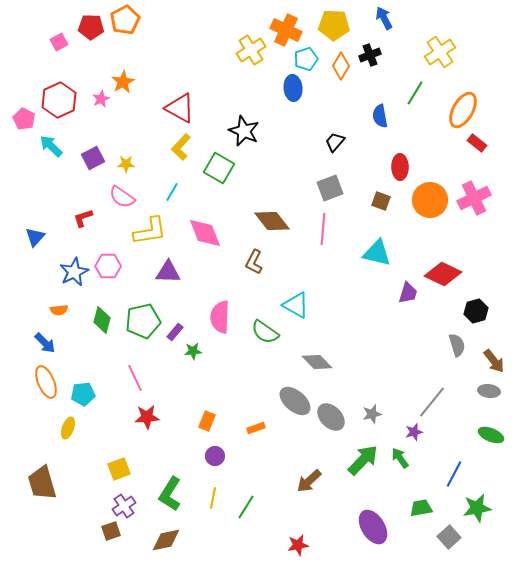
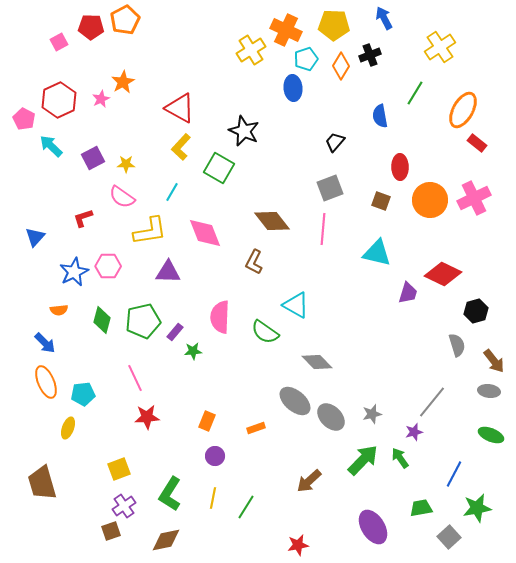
yellow cross at (440, 52): moved 5 px up
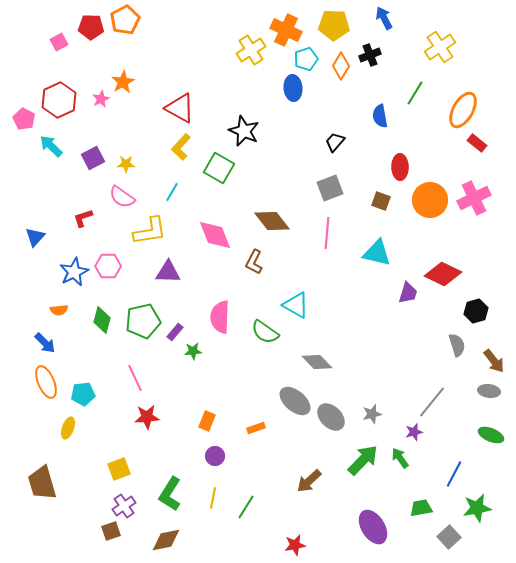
pink line at (323, 229): moved 4 px right, 4 px down
pink diamond at (205, 233): moved 10 px right, 2 px down
red star at (298, 545): moved 3 px left
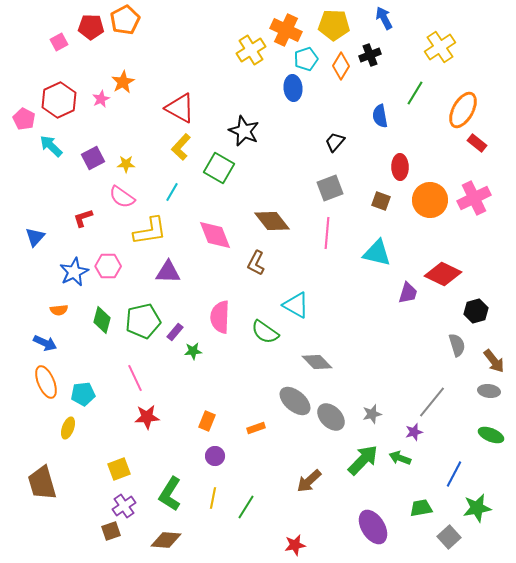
brown L-shape at (254, 262): moved 2 px right, 1 px down
blue arrow at (45, 343): rotated 20 degrees counterclockwise
green arrow at (400, 458): rotated 35 degrees counterclockwise
brown diamond at (166, 540): rotated 16 degrees clockwise
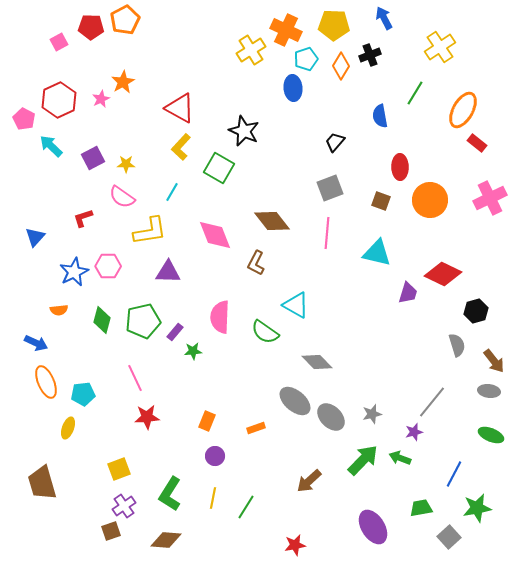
pink cross at (474, 198): moved 16 px right
blue arrow at (45, 343): moved 9 px left
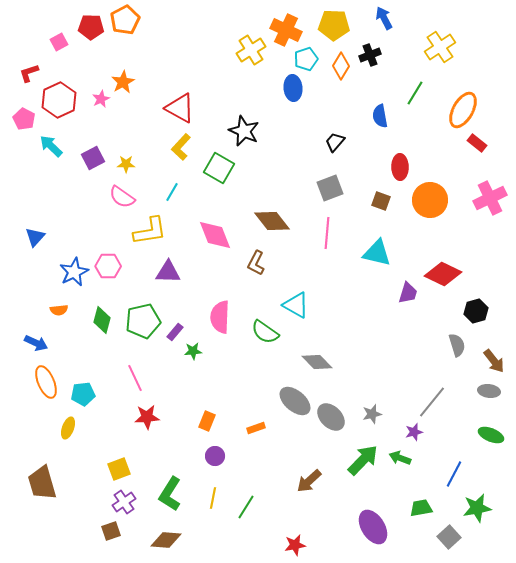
red L-shape at (83, 218): moved 54 px left, 145 px up
purple cross at (124, 506): moved 4 px up
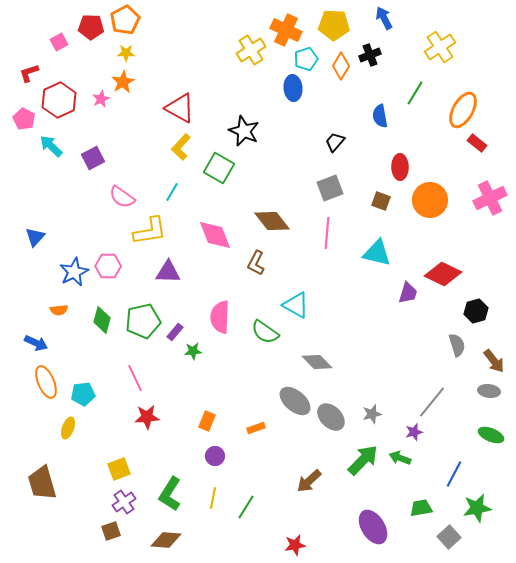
yellow star at (126, 164): moved 111 px up
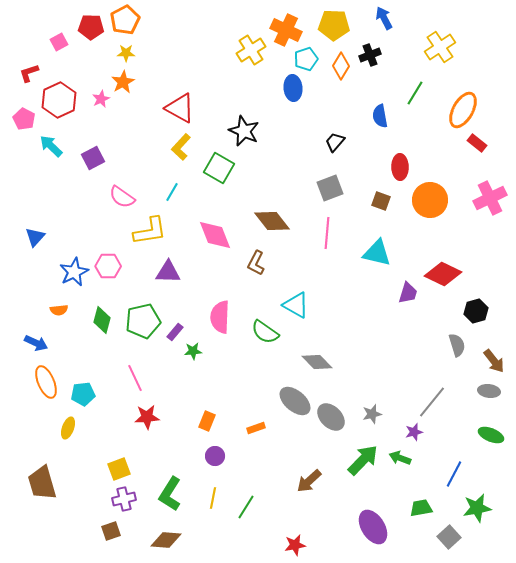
purple cross at (124, 502): moved 3 px up; rotated 20 degrees clockwise
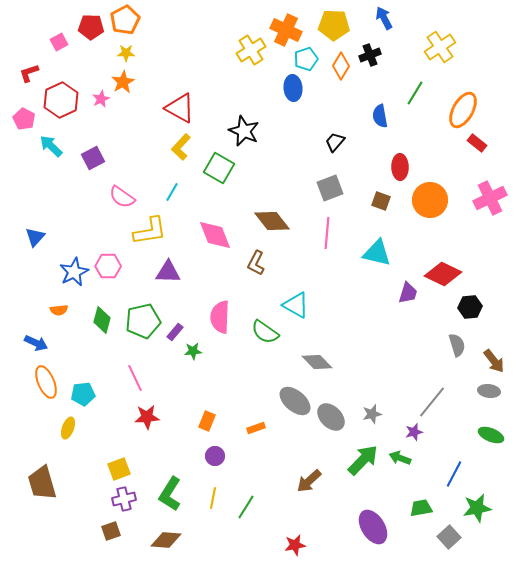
red hexagon at (59, 100): moved 2 px right
black hexagon at (476, 311): moved 6 px left, 4 px up; rotated 10 degrees clockwise
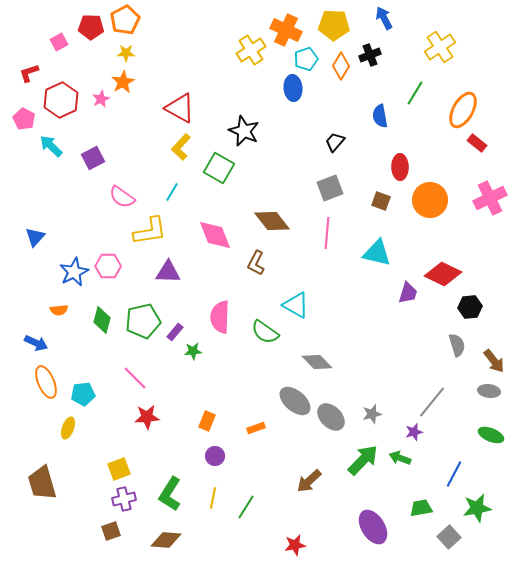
pink line at (135, 378): rotated 20 degrees counterclockwise
